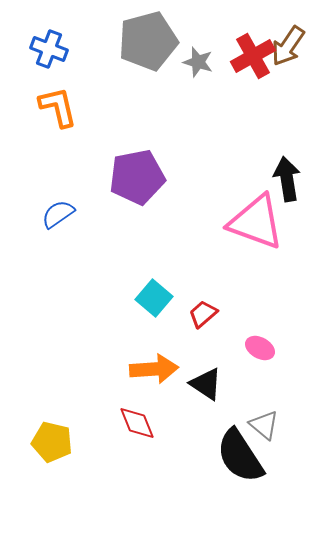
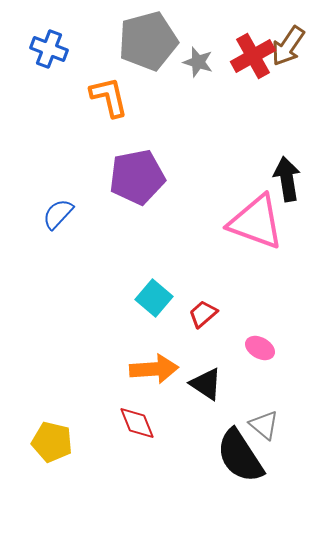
orange L-shape: moved 51 px right, 10 px up
blue semicircle: rotated 12 degrees counterclockwise
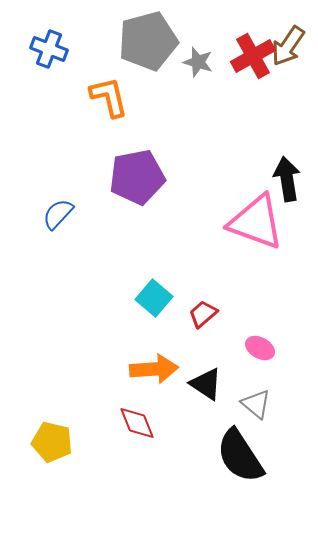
gray triangle: moved 8 px left, 21 px up
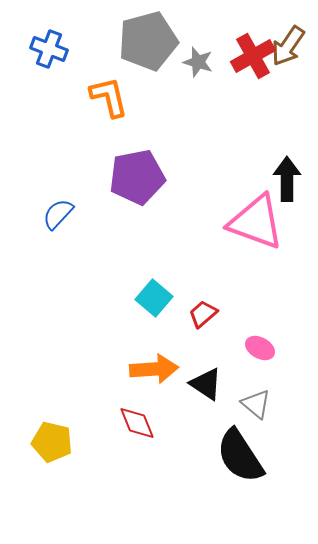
black arrow: rotated 9 degrees clockwise
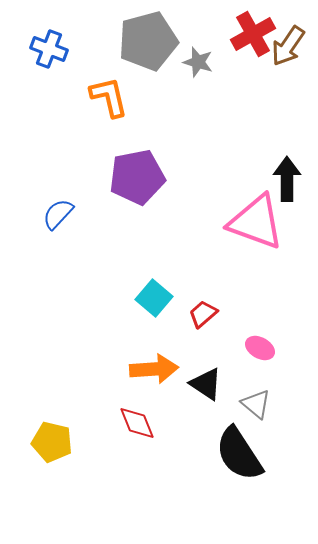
red cross: moved 22 px up
black semicircle: moved 1 px left, 2 px up
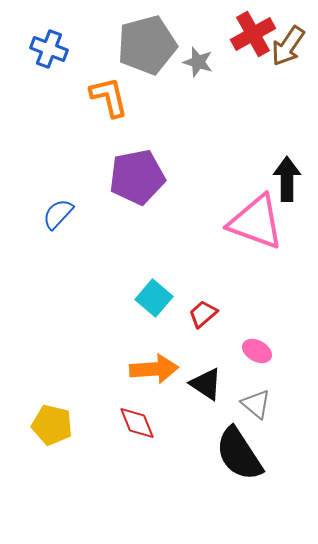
gray pentagon: moved 1 px left, 4 px down
pink ellipse: moved 3 px left, 3 px down
yellow pentagon: moved 17 px up
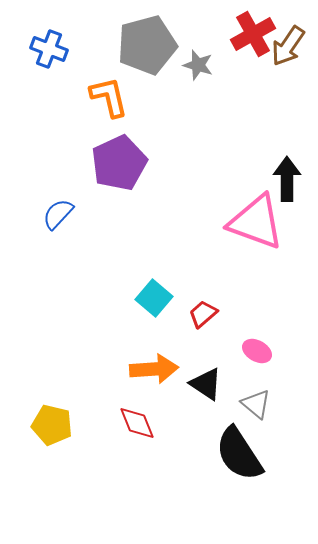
gray star: moved 3 px down
purple pentagon: moved 18 px left, 14 px up; rotated 14 degrees counterclockwise
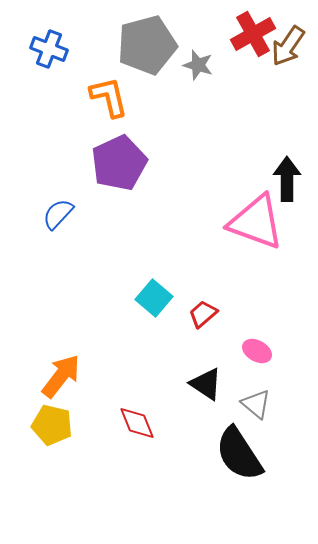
orange arrow: moved 93 px left, 7 px down; rotated 48 degrees counterclockwise
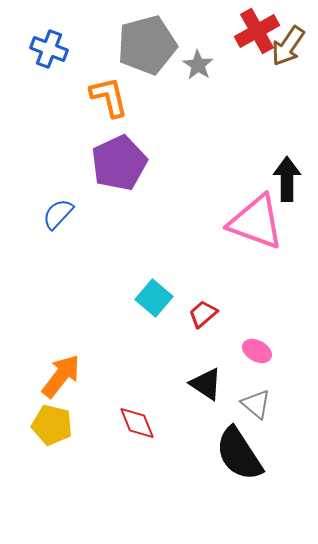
red cross: moved 4 px right, 3 px up
gray star: rotated 16 degrees clockwise
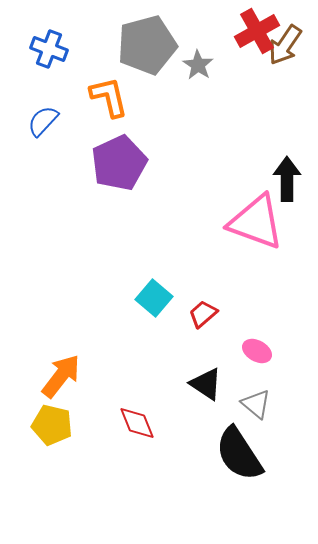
brown arrow: moved 3 px left, 1 px up
blue semicircle: moved 15 px left, 93 px up
